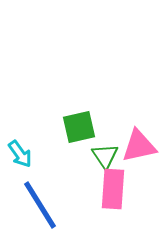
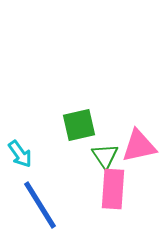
green square: moved 2 px up
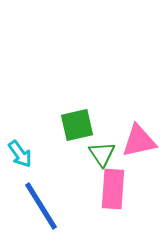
green square: moved 2 px left
pink triangle: moved 5 px up
green triangle: moved 3 px left, 2 px up
blue line: moved 1 px right, 1 px down
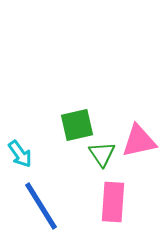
pink rectangle: moved 13 px down
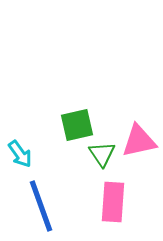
blue line: rotated 12 degrees clockwise
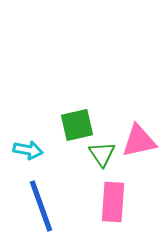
cyan arrow: moved 8 px right, 4 px up; rotated 44 degrees counterclockwise
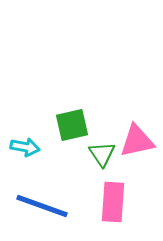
green square: moved 5 px left
pink triangle: moved 2 px left
cyan arrow: moved 3 px left, 3 px up
blue line: moved 1 px right; rotated 50 degrees counterclockwise
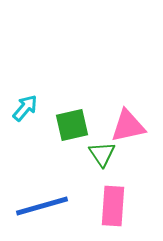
pink triangle: moved 9 px left, 15 px up
cyan arrow: moved 39 px up; rotated 60 degrees counterclockwise
pink rectangle: moved 4 px down
blue line: rotated 36 degrees counterclockwise
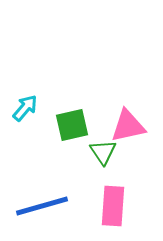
green triangle: moved 1 px right, 2 px up
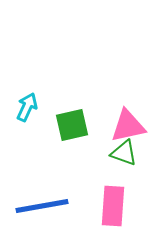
cyan arrow: moved 2 px right, 1 px up; rotated 16 degrees counterclockwise
green triangle: moved 21 px right, 1 px down; rotated 36 degrees counterclockwise
blue line: rotated 6 degrees clockwise
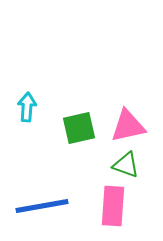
cyan arrow: rotated 20 degrees counterclockwise
green square: moved 7 px right, 3 px down
green triangle: moved 2 px right, 12 px down
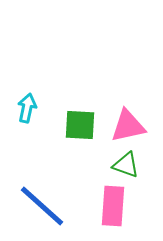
cyan arrow: moved 1 px down; rotated 8 degrees clockwise
green square: moved 1 px right, 3 px up; rotated 16 degrees clockwise
blue line: rotated 52 degrees clockwise
